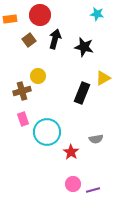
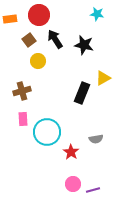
red circle: moved 1 px left
black arrow: rotated 48 degrees counterclockwise
black star: moved 2 px up
yellow circle: moved 15 px up
pink rectangle: rotated 16 degrees clockwise
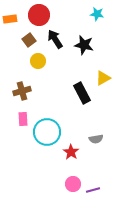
black rectangle: rotated 50 degrees counterclockwise
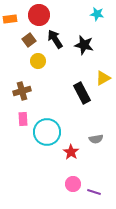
purple line: moved 1 px right, 2 px down; rotated 32 degrees clockwise
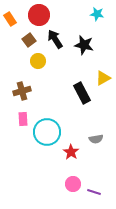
orange rectangle: rotated 64 degrees clockwise
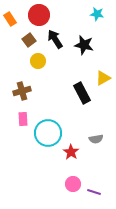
cyan circle: moved 1 px right, 1 px down
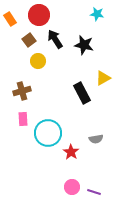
pink circle: moved 1 px left, 3 px down
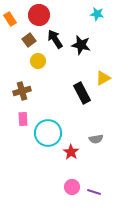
black star: moved 3 px left
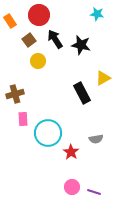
orange rectangle: moved 2 px down
brown cross: moved 7 px left, 3 px down
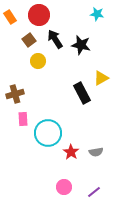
orange rectangle: moved 4 px up
yellow triangle: moved 2 px left
gray semicircle: moved 13 px down
pink circle: moved 8 px left
purple line: rotated 56 degrees counterclockwise
